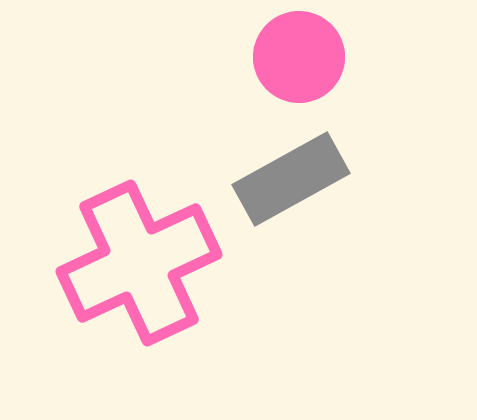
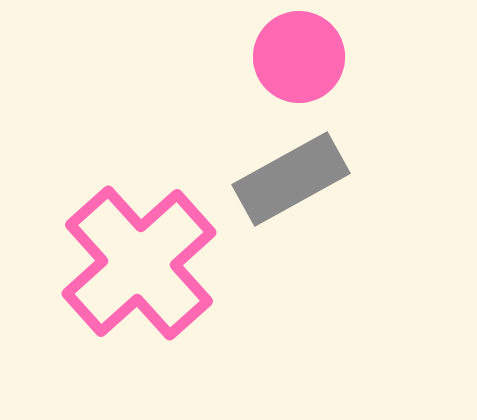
pink cross: rotated 17 degrees counterclockwise
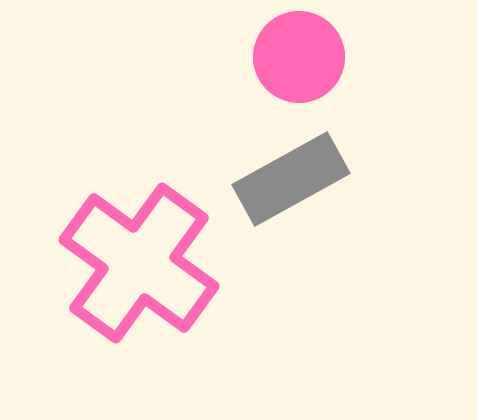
pink cross: rotated 12 degrees counterclockwise
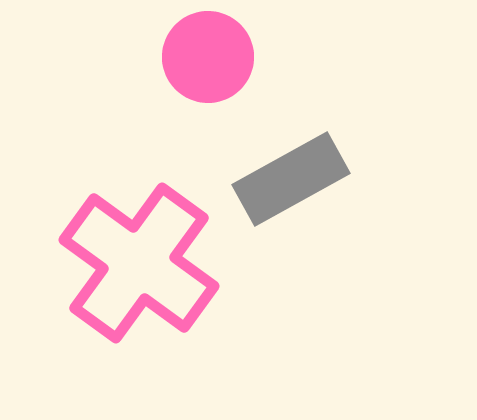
pink circle: moved 91 px left
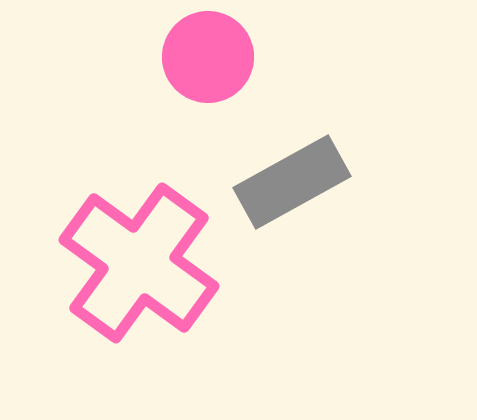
gray rectangle: moved 1 px right, 3 px down
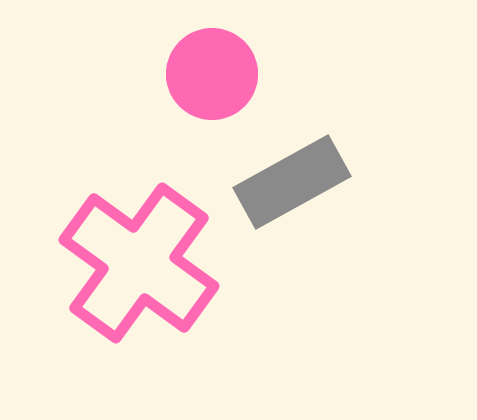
pink circle: moved 4 px right, 17 px down
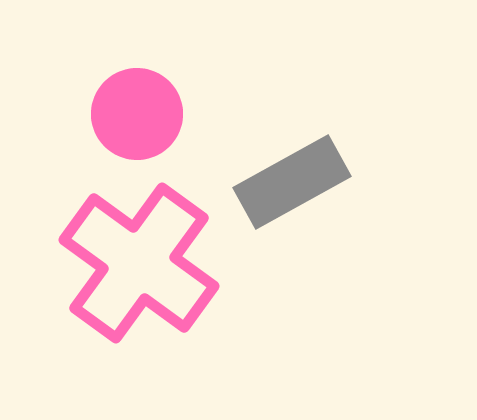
pink circle: moved 75 px left, 40 px down
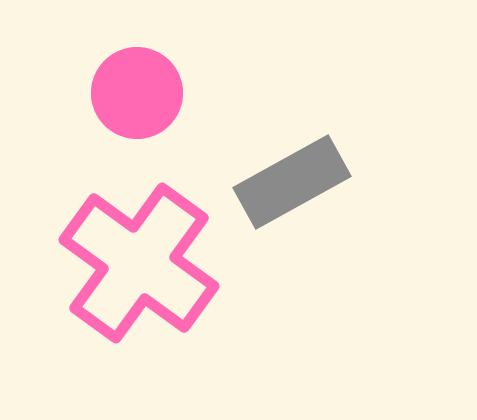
pink circle: moved 21 px up
